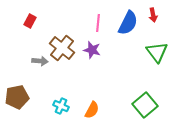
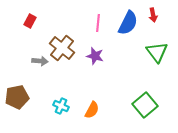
purple star: moved 3 px right, 6 px down
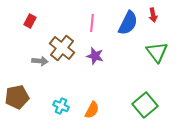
pink line: moved 6 px left
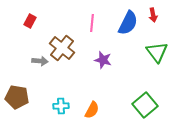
purple star: moved 8 px right, 4 px down
brown pentagon: rotated 20 degrees clockwise
cyan cross: rotated 28 degrees counterclockwise
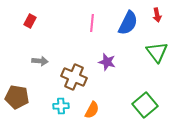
red arrow: moved 4 px right
brown cross: moved 12 px right, 29 px down; rotated 15 degrees counterclockwise
purple star: moved 4 px right, 2 px down
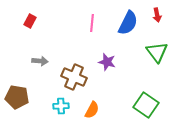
green square: moved 1 px right; rotated 15 degrees counterclockwise
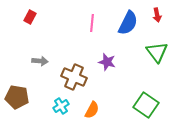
red rectangle: moved 4 px up
cyan cross: rotated 28 degrees counterclockwise
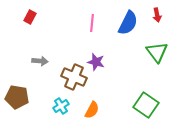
purple star: moved 11 px left
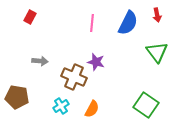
orange semicircle: moved 1 px up
